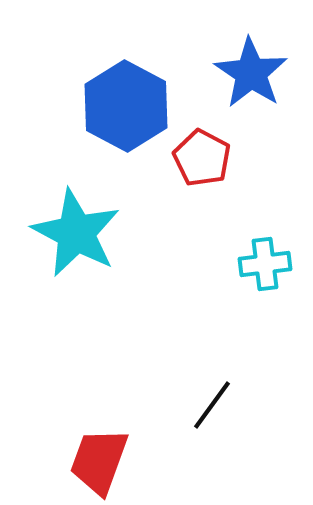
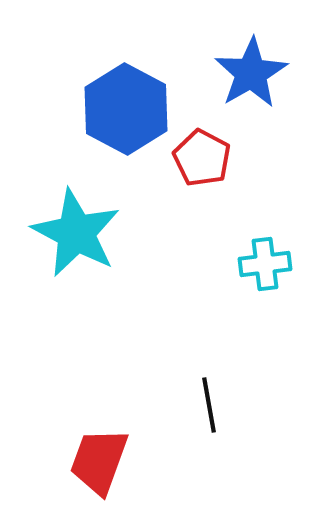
blue star: rotated 8 degrees clockwise
blue hexagon: moved 3 px down
black line: moved 3 px left; rotated 46 degrees counterclockwise
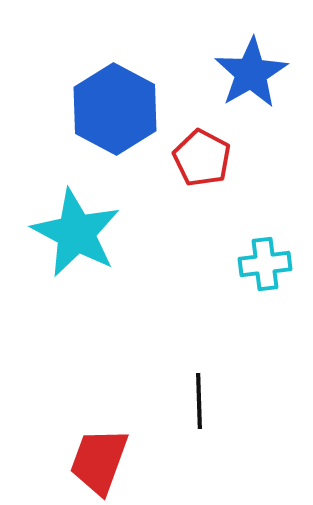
blue hexagon: moved 11 px left
black line: moved 10 px left, 4 px up; rotated 8 degrees clockwise
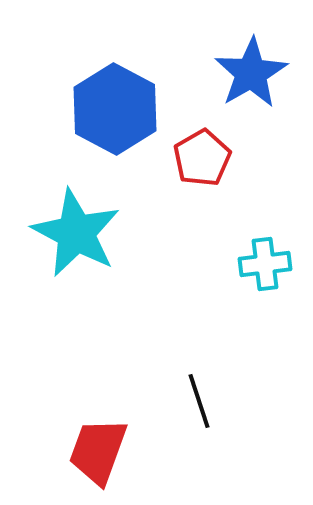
red pentagon: rotated 14 degrees clockwise
black line: rotated 16 degrees counterclockwise
red trapezoid: moved 1 px left, 10 px up
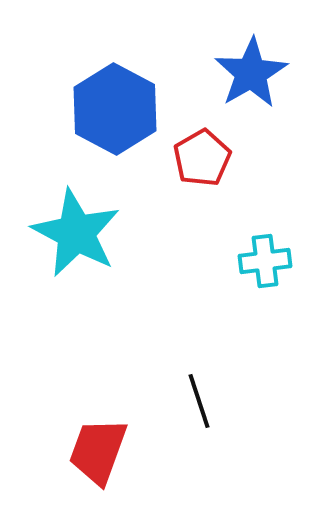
cyan cross: moved 3 px up
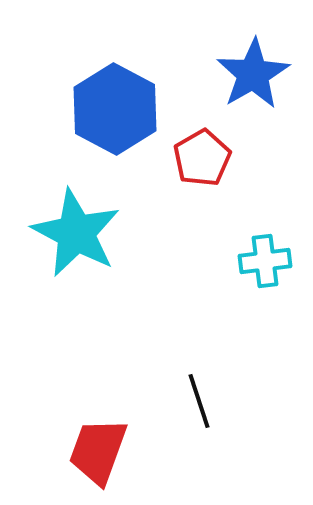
blue star: moved 2 px right, 1 px down
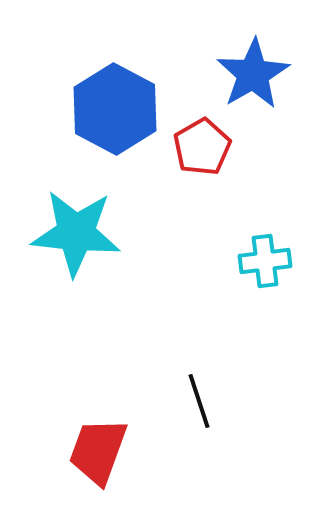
red pentagon: moved 11 px up
cyan star: rotated 22 degrees counterclockwise
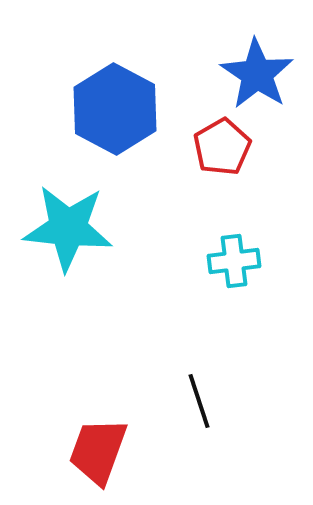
blue star: moved 4 px right; rotated 8 degrees counterclockwise
red pentagon: moved 20 px right
cyan star: moved 8 px left, 5 px up
cyan cross: moved 31 px left
